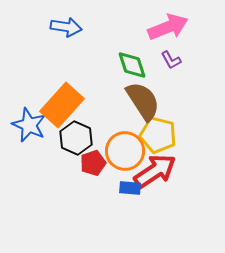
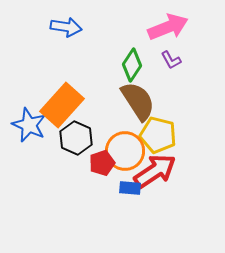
green diamond: rotated 52 degrees clockwise
brown semicircle: moved 5 px left
red pentagon: moved 9 px right
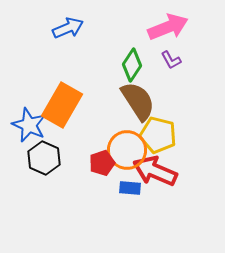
blue arrow: moved 2 px right, 1 px down; rotated 32 degrees counterclockwise
orange rectangle: rotated 12 degrees counterclockwise
black hexagon: moved 32 px left, 20 px down
orange circle: moved 2 px right, 1 px up
red arrow: rotated 123 degrees counterclockwise
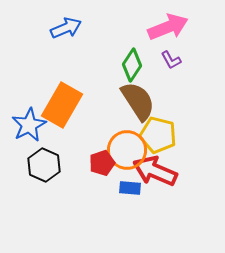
blue arrow: moved 2 px left
blue star: rotated 20 degrees clockwise
black hexagon: moved 7 px down
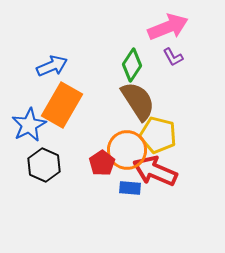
blue arrow: moved 14 px left, 38 px down
purple L-shape: moved 2 px right, 3 px up
red pentagon: rotated 15 degrees counterclockwise
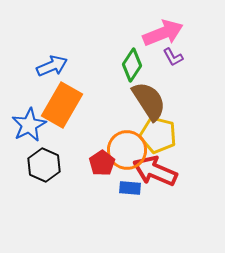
pink arrow: moved 5 px left, 6 px down
brown semicircle: moved 11 px right
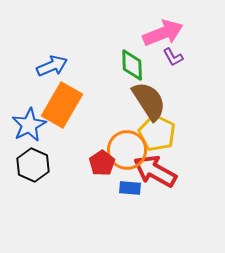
green diamond: rotated 36 degrees counterclockwise
yellow pentagon: moved 1 px left, 2 px up; rotated 12 degrees clockwise
black hexagon: moved 11 px left
red arrow: rotated 6 degrees clockwise
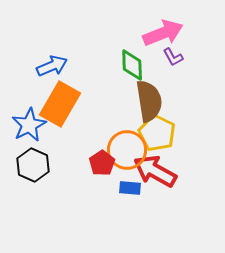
brown semicircle: rotated 24 degrees clockwise
orange rectangle: moved 2 px left, 1 px up
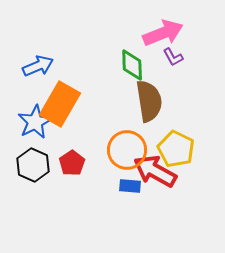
blue arrow: moved 14 px left
blue star: moved 6 px right, 3 px up
yellow pentagon: moved 19 px right, 16 px down
red pentagon: moved 30 px left
blue rectangle: moved 2 px up
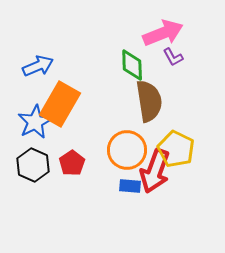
red arrow: rotated 99 degrees counterclockwise
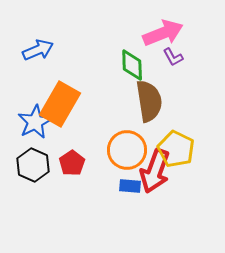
blue arrow: moved 16 px up
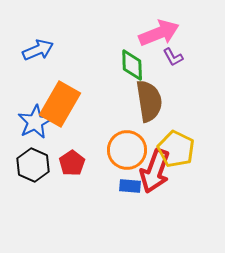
pink arrow: moved 4 px left
